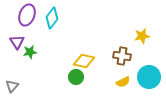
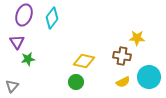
purple ellipse: moved 3 px left
yellow star: moved 5 px left, 2 px down; rotated 14 degrees clockwise
green star: moved 2 px left, 7 px down
green circle: moved 5 px down
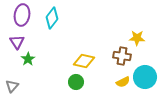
purple ellipse: moved 2 px left; rotated 10 degrees counterclockwise
green star: rotated 24 degrees counterclockwise
cyan circle: moved 4 px left
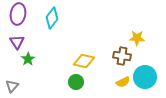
purple ellipse: moved 4 px left, 1 px up
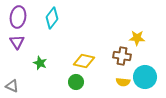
purple ellipse: moved 3 px down
green star: moved 12 px right, 4 px down; rotated 16 degrees counterclockwise
yellow semicircle: rotated 32 degrees clockwise
gray triangle: rotated 48 degrees counterclockwise
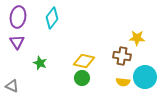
green circle: moved 6 px right, 4 px up
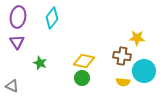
cyan circle: moved 1 px left, 6 px up
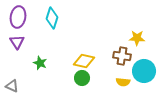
cyan diamond: rotated 20 degrees counterclockwise
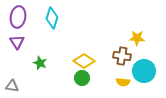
yellow diamond: rotated 20 degrees clockwise
gray triangle: rotated 16 degrees counterclockwise
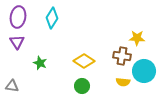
cyan diamond: rotated 15 degrees clockwise
green circle: moved 8 px down
